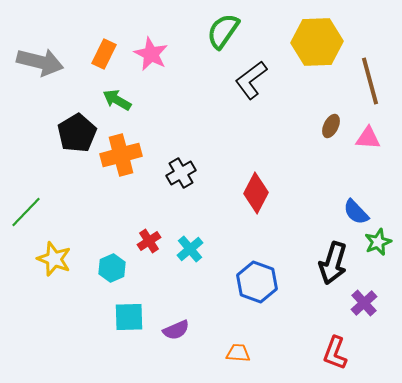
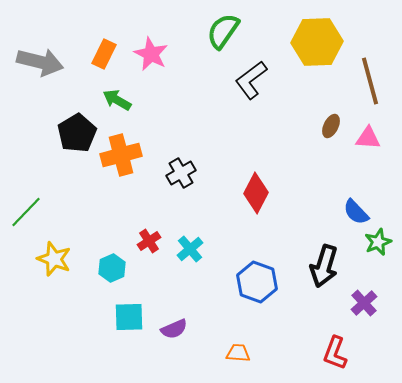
black arrow: moved 9 px left, 3 px down
purple semicircle: moved 2 px left, 1 px up
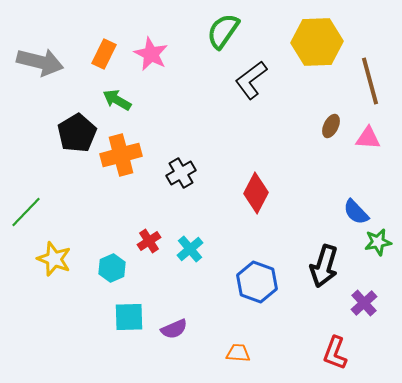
green star: rotated 12 degrees clockwise
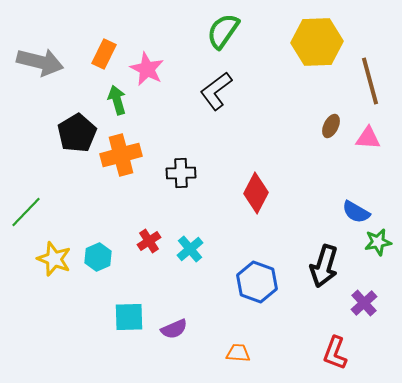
pink star: moved 4 px left, 15 px down
black L-shape: moved 35 px left, 11 px down
green arrow: rotated 44 degrees clockwise
black cross: rotated 28 degrees clockwise
blue semicircle: rotated 16 degrees counterclockwise
cyan hexagon: moved 14 px left, 11 px up
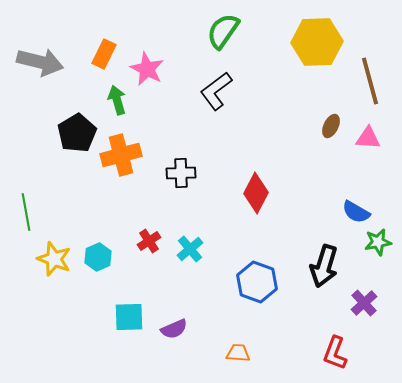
green line: rotated 54 degrees counterclockwise
